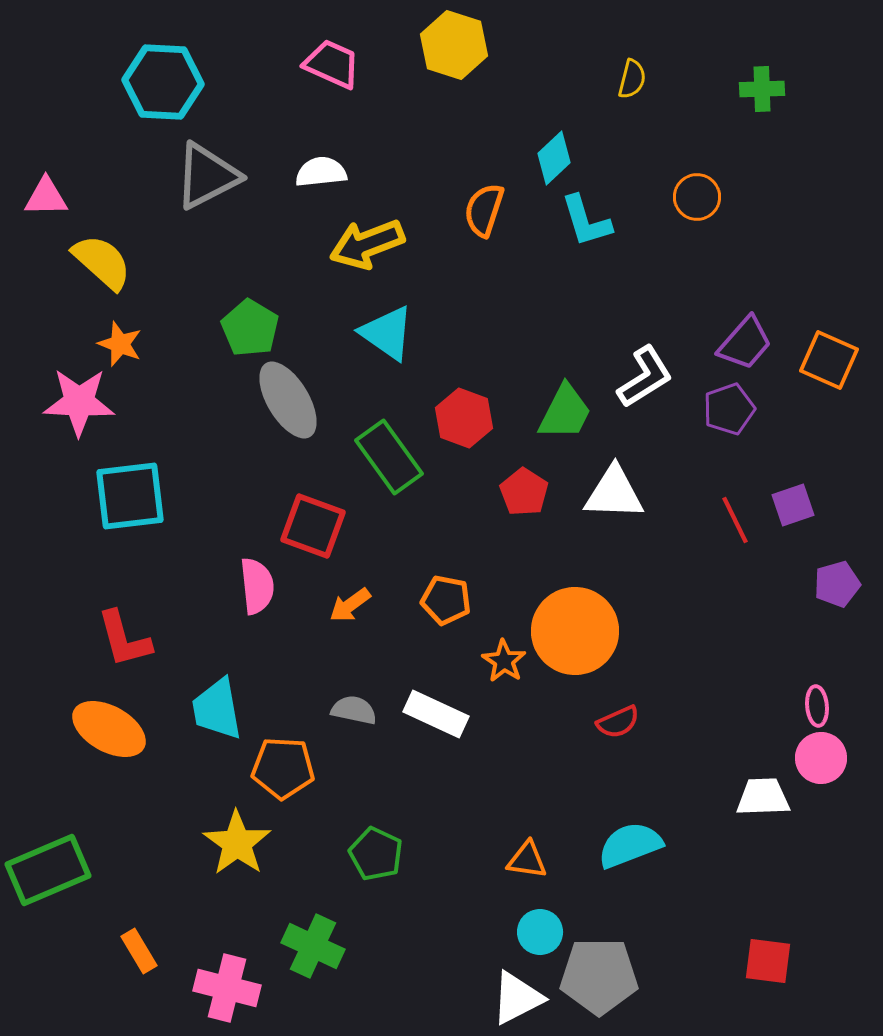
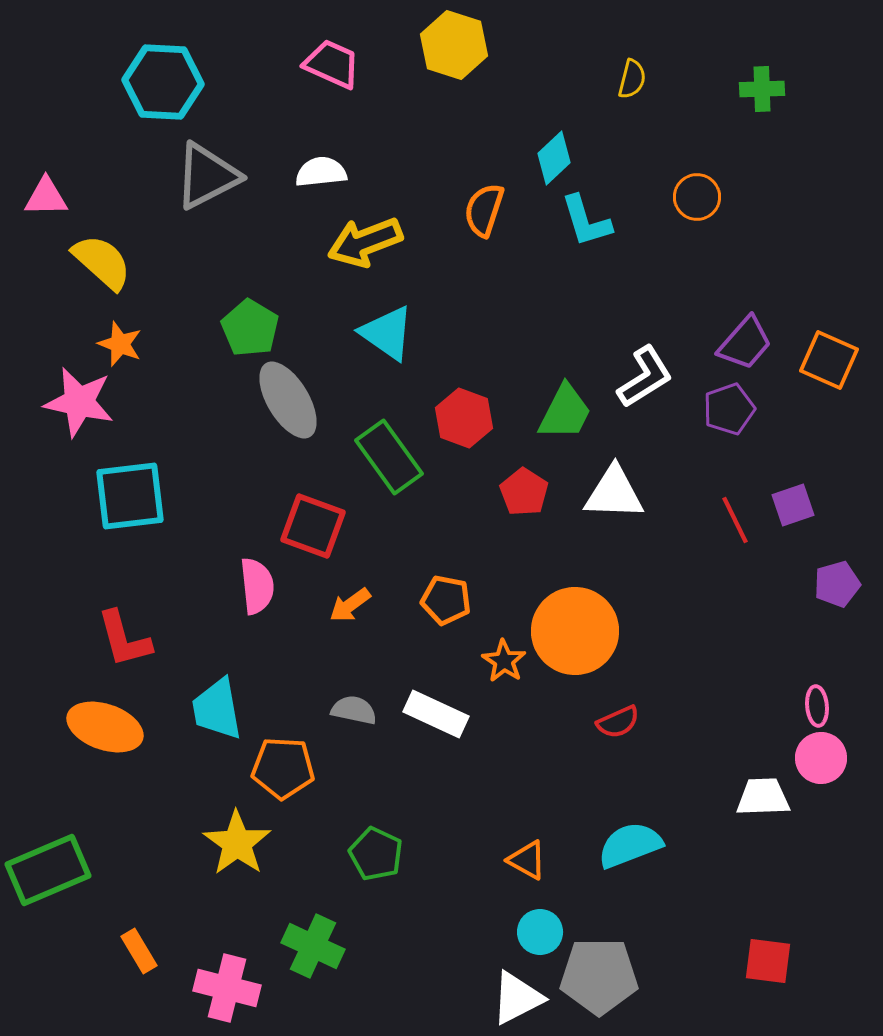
yellow arrow at (367, 244): moved 2 px left, 2 px up
pink star at (79, 402): rotated 10 degrees clockwise
orange ellipse at (109, 729): moved 4 px left, 2 px up; rotated 10 degrees counterclockwise
orange triangle at (527, 860): rotated 21 degrees clockwise
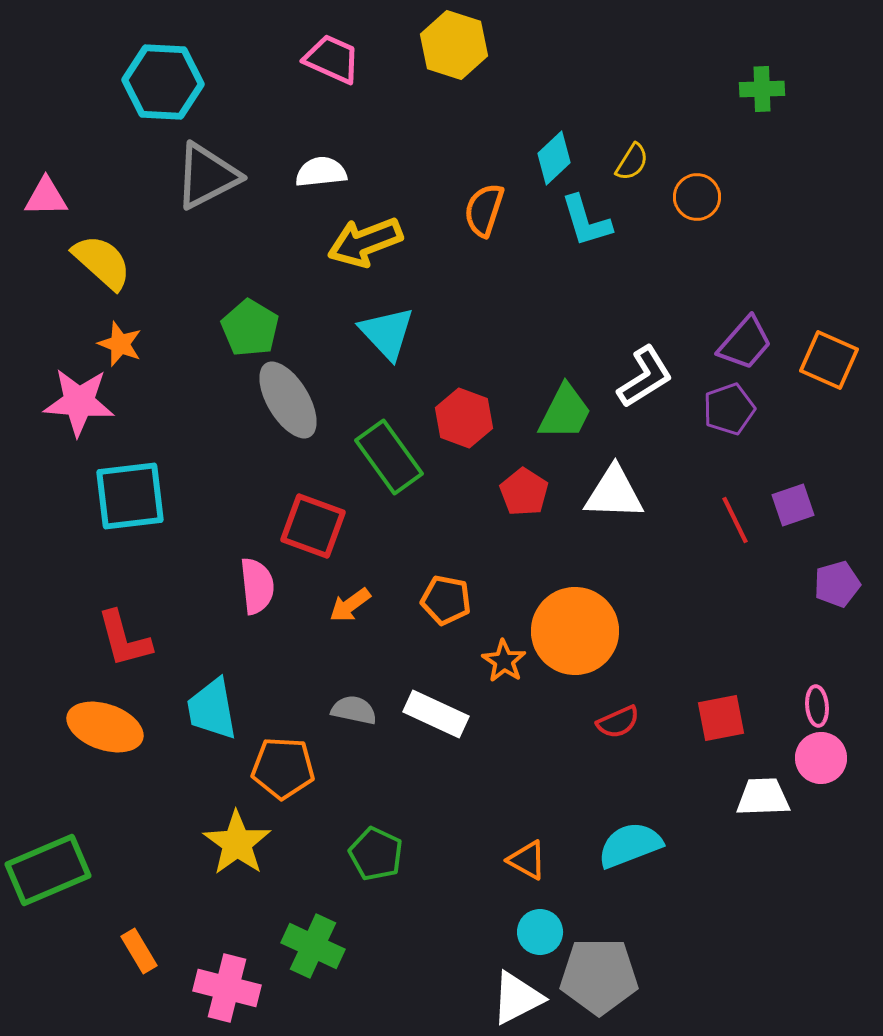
pink trapezoid at (332, 64): moved 5 px up
yellow semicircle at (632, 79): moved 83 px down; rotated 18 degrees clockwise
cyan triangle at (387, 333): rotated 12 degrees clockwise
pink star at (79, 402): rotated 8 degrees counterclockwise
cyan trapezoid at (217, 709): moved 5 px left
red square at (768, 961): moved 47 px left, 243 px up; rotated 18 degrees counterclockwise
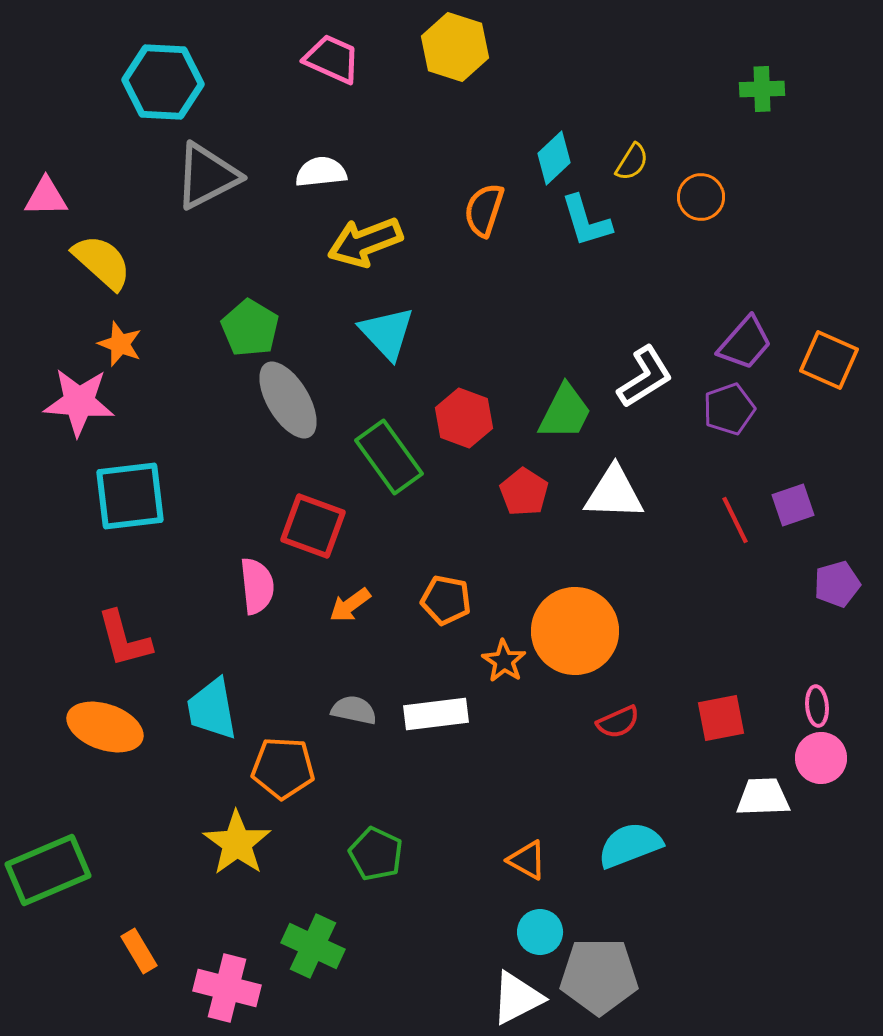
yellow hexagon at (454, 45): moved 1 px right, 2 px down
orange circle at (697, 197): moved 4 px right
white rectangle at (436, 714): rotated 32 degrees counterclockwise
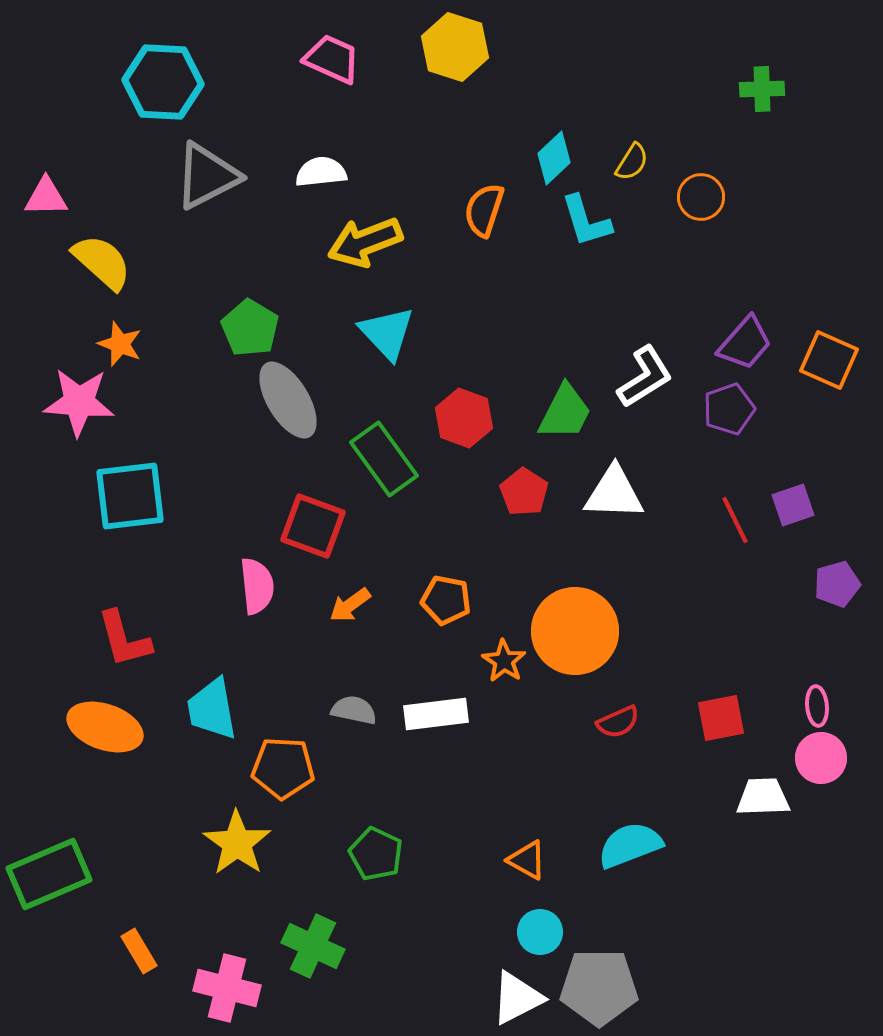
green rectangle at (389, 457): moved 5 px left, 2 px down
green rectangle at (48, 870): moved 1 px right, 4 px down
gray pentagon at (599, 976): moved 11 px down
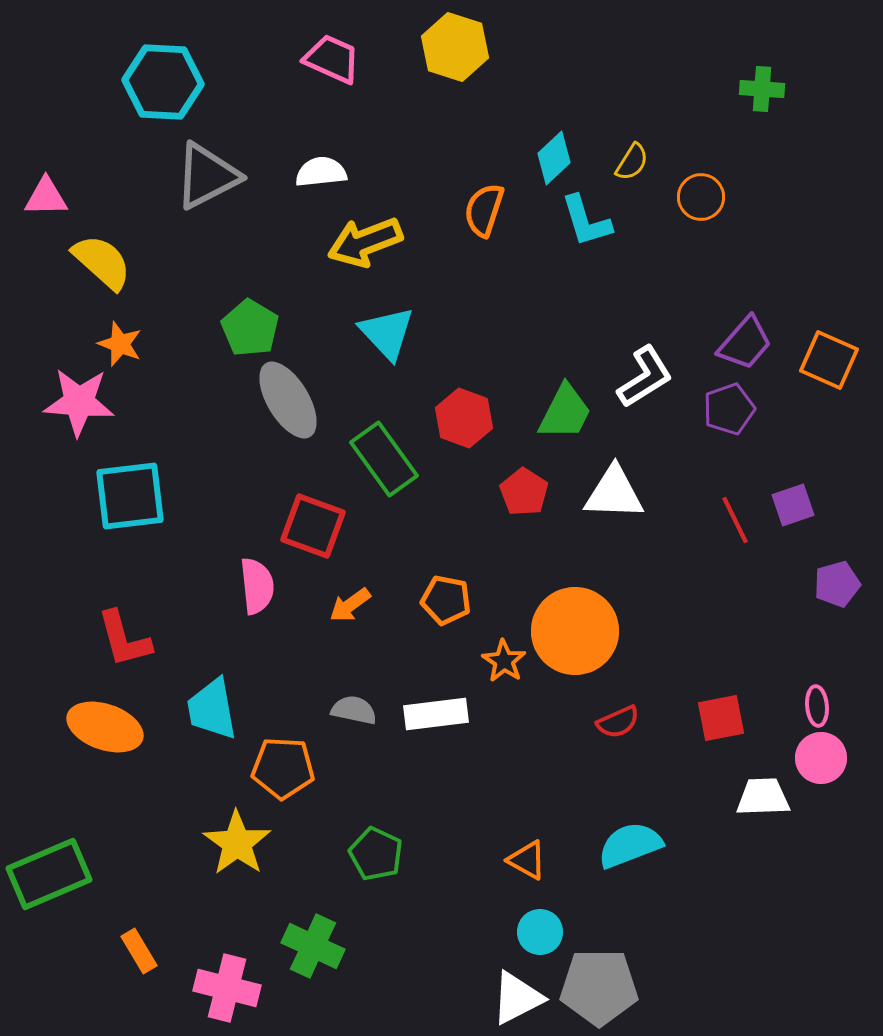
green cross at (762, 89): rotated 6 degrees clockwise
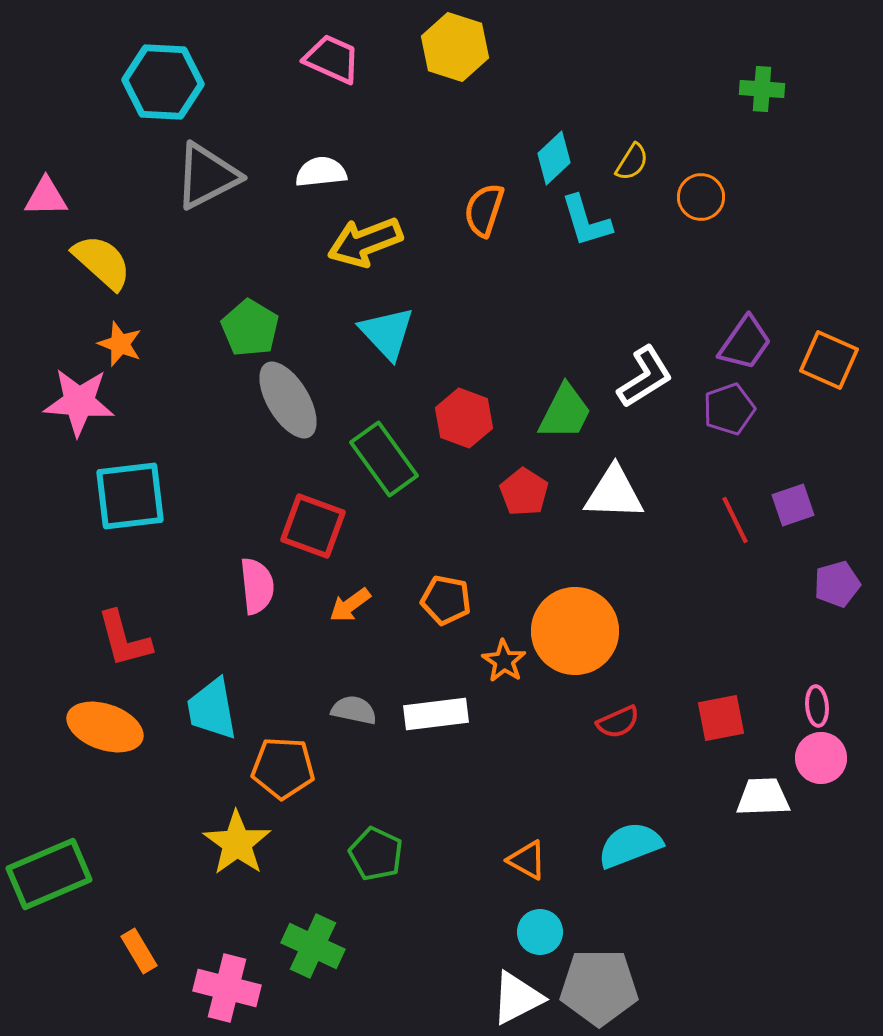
purple trapezoid at (745, 343): rotated 6 degrees counterclockwise
